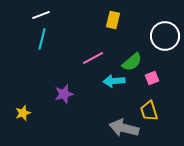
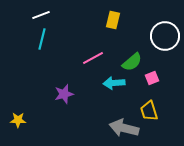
cyan arrow: moved 2 px down
yellow star: moved 5 px left, 7 px down; rotated 21 degrees clockwise
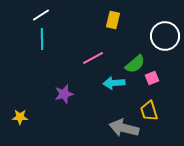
white line: rotated 12 degrees counterclockwise
cyan line: rotated 15 degrees counterclockwise
green semicircle: moved 3 px right, 2 px down
yellow star: moved 2 px right, 3 px up
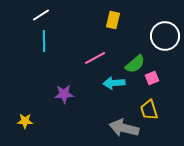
cyan line: moved 2 px right, 2 px down
pink line: moved 2 px right
purple star: rotated 12 degrees clockwise
yellow trapezoid: moved 1 px up
yellow star: moved 5 px right, 4 px down
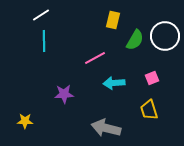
green semicircle: moved 24 px up; rotated 20 degrees counterclockwise
gray arrow: moved 18 px left
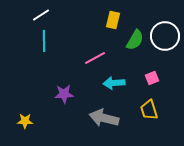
gray arrow: moved 2 px left, 10 px up
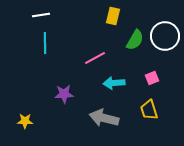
white line: rotated 24 degrees clockwise
yellow rectangle: moved 4 px up
cyan line: moved 1 px right, 2 px down
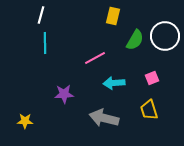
white line: rotated 66 degrees counterclockwise
